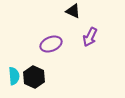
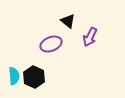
black triangle: moved 5 px left, 10 px down; rotated 14 degrees clockwise
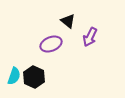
cyan semicircle: rotated 24 degrees clockwise
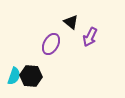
black triangle: moved 3 px right, 1 px down
purple ellipse: rotated 40 degrees counterclockwise
black hexagon: moved 3 px left, 1 px up; rotated 20 degrees counterclockwise
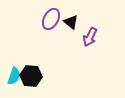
purple ellipse: moved 25 px up
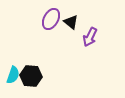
cyan semicircle: moved 1 px left, 1 px up
